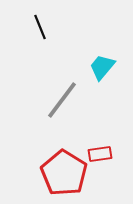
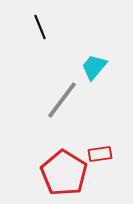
cyan trapezoid: moved 8 px left
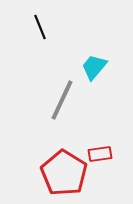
gray line: rotated 12 degrees counterclockwise
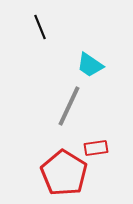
cyan trapezoid: moved 4 px left, 2 px up; rotated 96 degrees counterclockwise
gray line: moved 7 px right, 6 px down
red rectangle: moved 4 px left, 6 px up
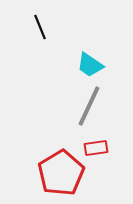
gray line: moved 20 px right
red pentagon: moved 3 px left; rotated 9 degrees clockwise
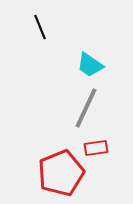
gray line: moved 3 px left, 2 px down
red pentagon: rotated 9 degrees clockwise
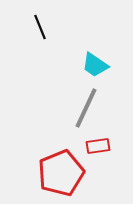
cyan trapezoid: moved 5 px right
red rectangle: moved 2 px right, 2 px up
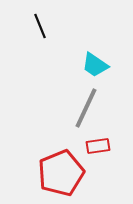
black line: moved 1 px up
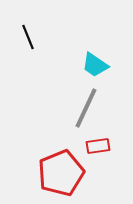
black line: moved 12 px left, 11 px down
